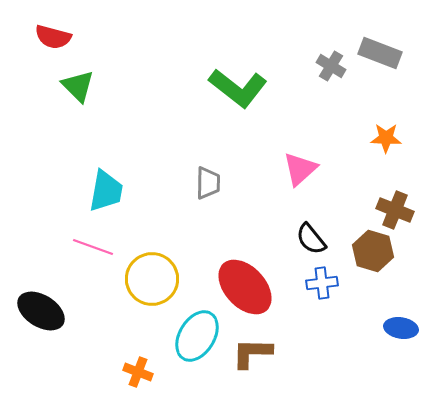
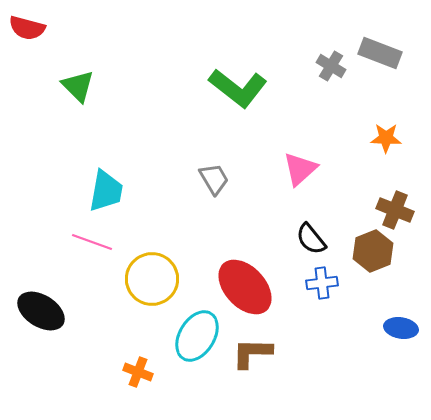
red semicircle: moved 26 px left, 9 px up
gray trapezoid: moved 6 px right, 4 px up; rotated 32 degrees counterclockwise
pink line: moved 1 px left, 5 px up
brown hexagon: rotated 21 degrees clockwise
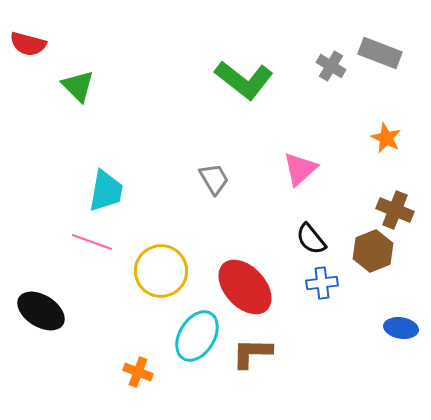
red semicircle: moved 1 px right, 16 px down
green L-shape: moved 6 px right, 8 px up
orange star: rotated 24 degrees clockwise
yellow circle: moved 9 px right, 8 px up
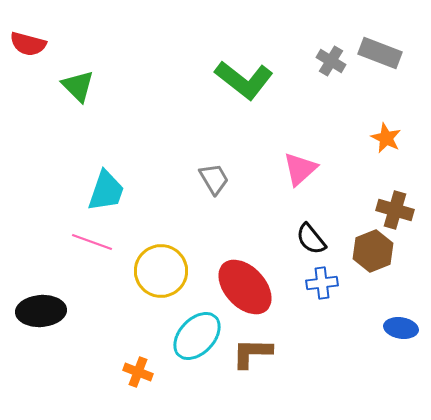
gray cross: moved 5 px up
cyan trapezoid: rotated 9 degrees clockwise
brown cross: rotated 6 degrees counterclockwise
black ellipse: rotated 36 degrees counterclockwise
cyan ellipse: rotated 12 degrees clockwise
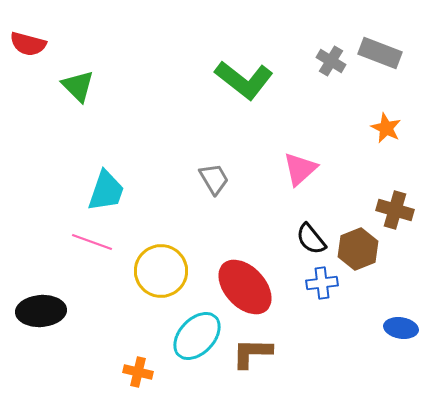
orange star: moved 10 px up
brown hexagon: moved 15 px left, 2 px up
orange cross: rotated 8 degrees counterclockwise
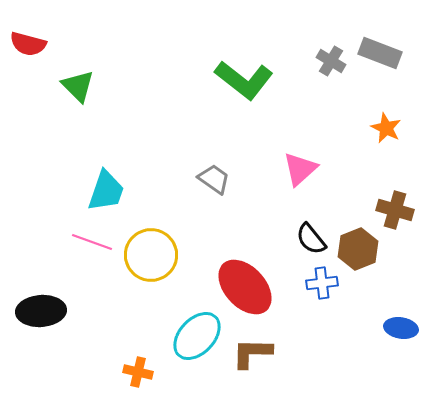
gray trapezoid: rotated 24 degrees counterclockwise
yellow circle: moved 10 px left, 16 px up
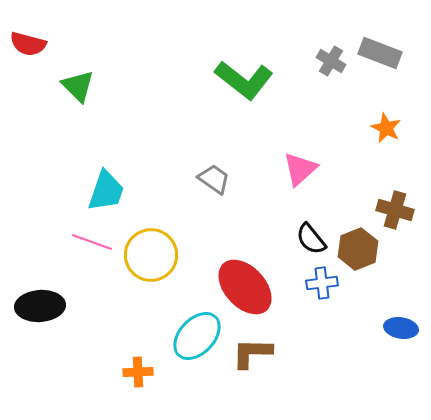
black ellipse: moved 1 px left, 5 px up
orange cross: rotated 16 degrees counterclockwise
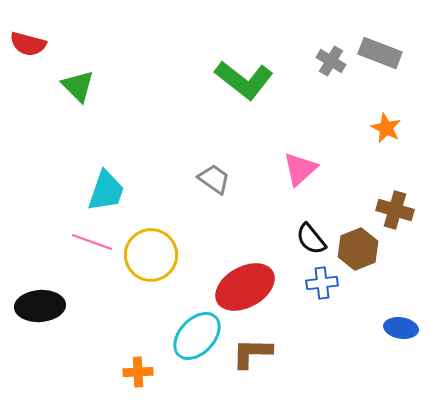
red ellipse: rotated 76 degrees counterclockwise
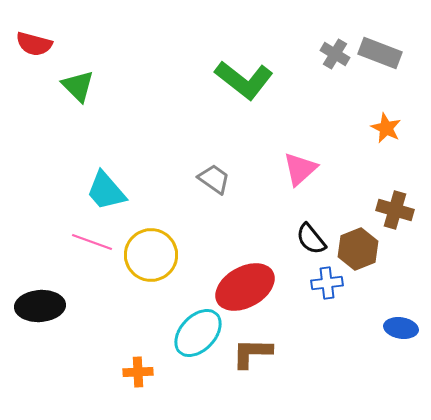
red semicircle: moved 6 px right
gray cross: moved 4 px right, 7 px up
cyan trapezoid: rotated 120 degrees clockwise
blue cross: moved 5 px right
cyan ellipse: moved 1 px right, 3 px up
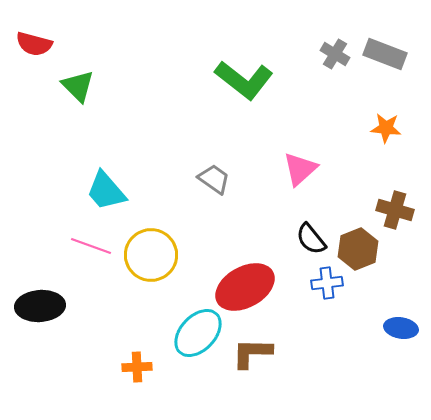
gray rectangle: moved 5 px right, 1 px down
orange star: rotated 20 degrees counterclockwise
pink line: moved 1 px left, 4 px down
orange cross: moved 1 px left, 5 px up
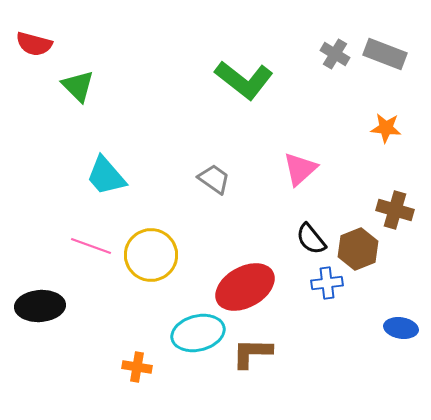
cyan trapezoid: moved 15 px up
cyan ellipse: rotated 33 degrees clockwise
orange cross: rotated 12 degrees clockwise
